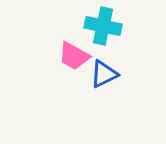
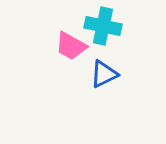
pink trapezoid: moved 3 px left, 10 px up
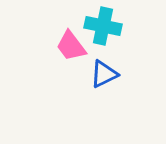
pink trapezoid: rotated 24 degrees clockwise
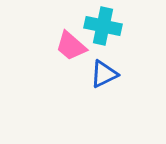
pink trapezoid: rotated 12 degrees counterclockwise
